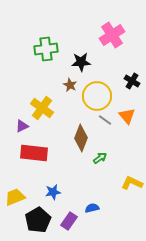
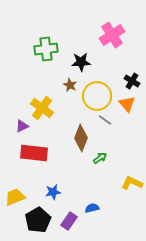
orange triangle: moved 12 px up
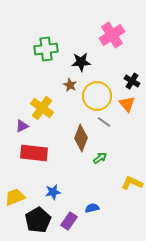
gray line: moved 1 px left, 2 px down
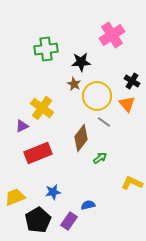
brown star: moved 4 px right, 1 px up
brown diamond: rotated 16 degrees clockwise
red rectangle: moved 4 px right; rotated 28 degrees counterclockwise
blue semicircle: moved 4 px left, 3 px up
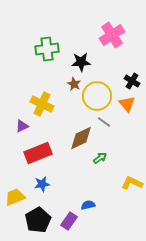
green cross: moved 1 px right
yellow cross: moved 4 px up; rotated 10 degrees counterclockwise
brown diamond: rotated 28 degrees clockwise
blue star: moved 11 px left, 8 px up
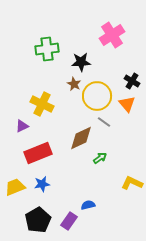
yellow trapezoid: moved 10 px up
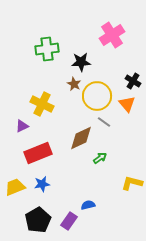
black cross: moved 1 px right
yellow L-shape: rotated 10 degrees counterclockwise
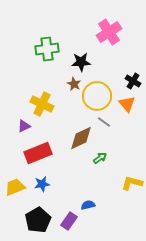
pink cross: moved 3 px left, 3 px up
purple triangle: moved 2 px right
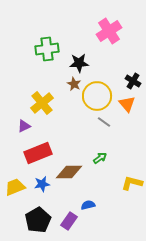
pink cross: moved 1 px up
black star: moved 2 px left, 1 px down
yellow cross: moved 1 px up; rotated 25 degrees clockwise
brown diamond: moved 12 px left, 34 px down; rotated 24 degrees clockwise
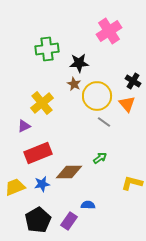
blue semicircle: rotated 16 degrees clockwise
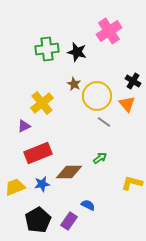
black star: moved 2 px left, 11 px up; rotated 18 degrees clockwise
blue semicircle: rotated 24 degrees clockwise
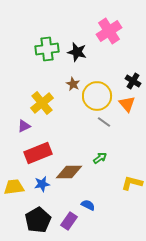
brown star: moved 1 px left
yellow trapezoid: moved 1 px left; rotated 15 degrees clockwise
